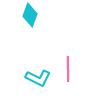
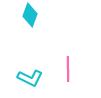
cyan L-shape: moved 8 px left
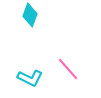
pink line: rotated 40 degrees counterclockwise
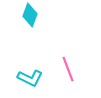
pink line: rotated 20 degrees clockwise
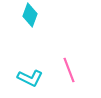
pink line: moved 1 px right, 1 px down
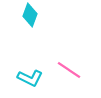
pink line: rotated 35 degrees counterclockwise
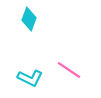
cyan diamond: moved 1 px left, 4 px down
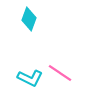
pink line: moved 9 px left, 3 px down
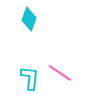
cyan L-shape: rotated 110 degrees counterclockwise
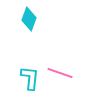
pink line: rotated 15 degrees counterclockwise
